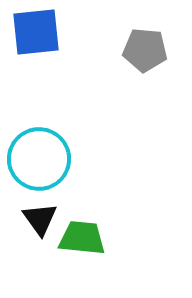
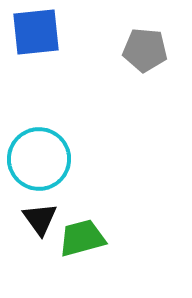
green trapezoid: rotated 21 degrees counterclockwise
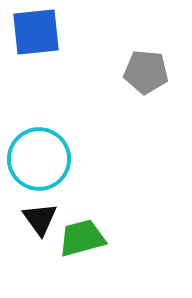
gray pentagon: moved 1 px right, 22 px down
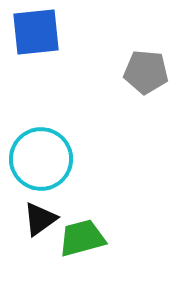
cyan circle: moved 2 px right
black triangle: rotated 30 degrees clockwise
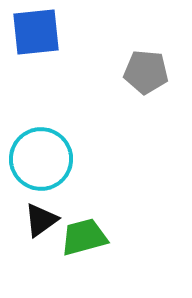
black triangle: moved 1 px right, 1 px down
green trapezoid: moved 2 px right, 1 px up
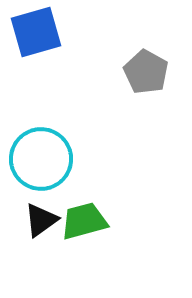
blue square: rotated 10 degrees counterclockwise
gray pentagon: rotated 24 degrees clockwise
green trapezoid: moved 16 px up
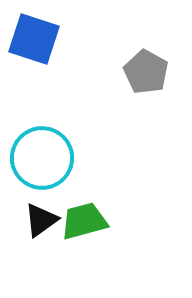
blue square: moved 2 px left, 7 px down; rotated 34 degrees clockwise
cyan circle: moved 1 px right, 1 px up
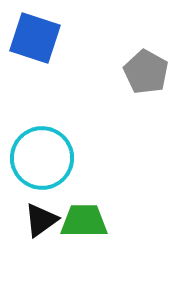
blue square: moved 1 px right, 1 px up
green trapezoid: rotated 15 degrees clockwise
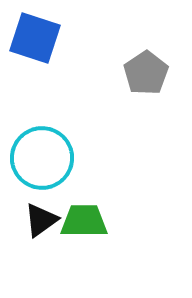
gray pentagon: moved 1 px down; rotated 9 degrees clockwise
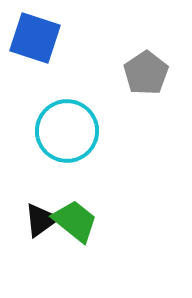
cyan circle: moved 25 px right, 27 px up
green trapezoid: moved 9 px left; rotated 39 degrees clockwise
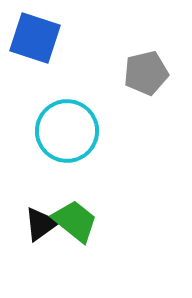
gray pentagon: rotated 21 degrees clockwise
black triangle: moved 4 px down
